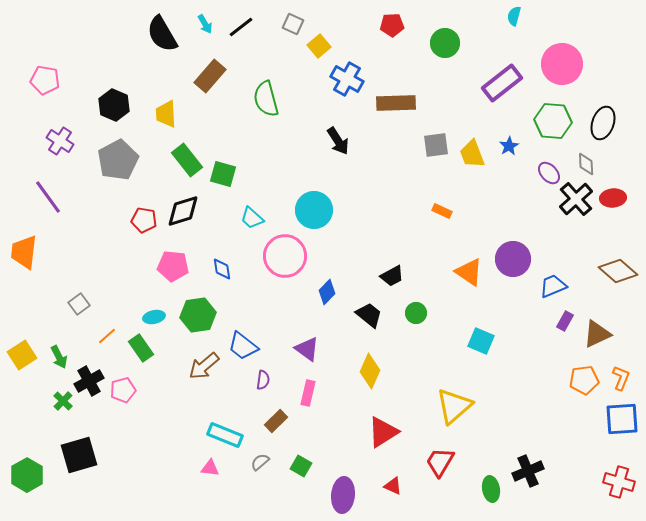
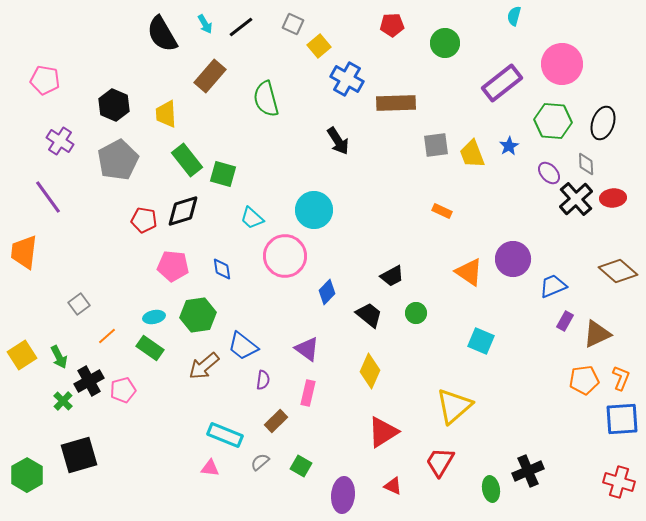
green rectangle at (141, 348): moved 9 px right; rotated 20 degrees counterclockwise
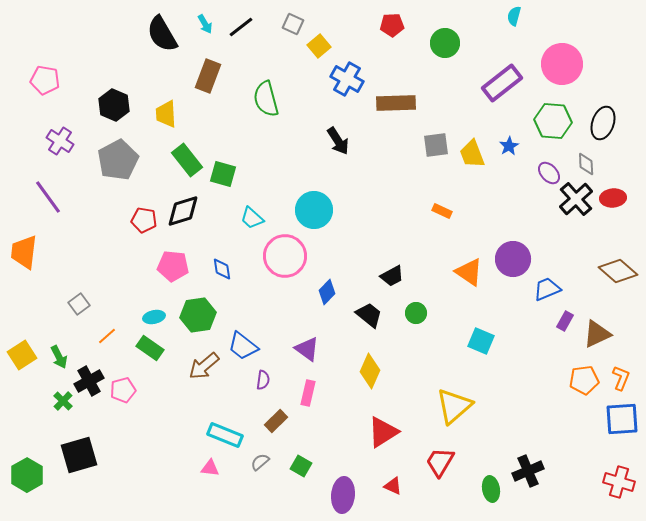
brown rectangle at (210, 76): moved 2 px left; rotated 20 degrees counterclockwise
blue trapezoid at (553, 286): moved 6 px left, 3 px down
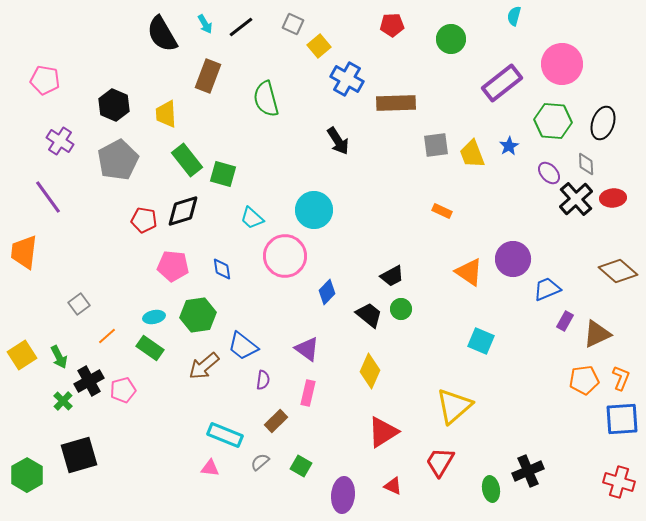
green circle at (445, 43): moved 6 px right, 4 px up
green circle at (416, 313): moved 15 px left, 4 px up
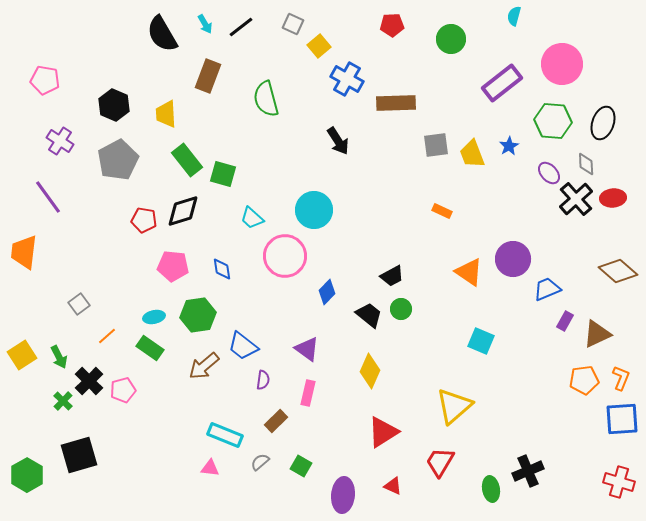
black cross at (89, 381): rotated 16 degrees counterclockwise
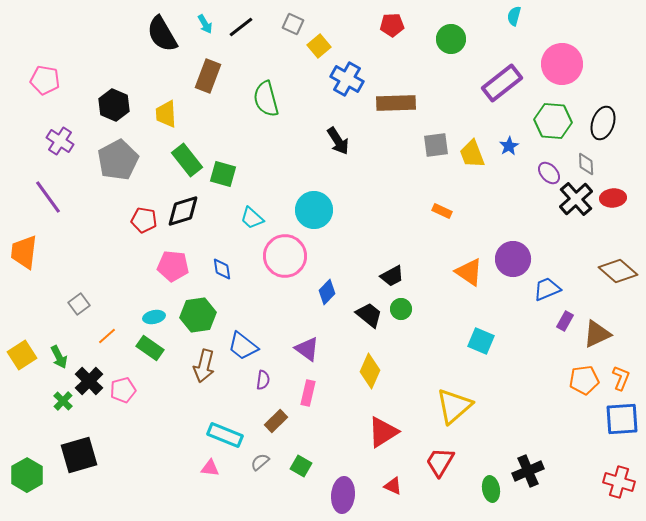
brown arrow at (204, 366): rotated 36 degrees counterclockwise
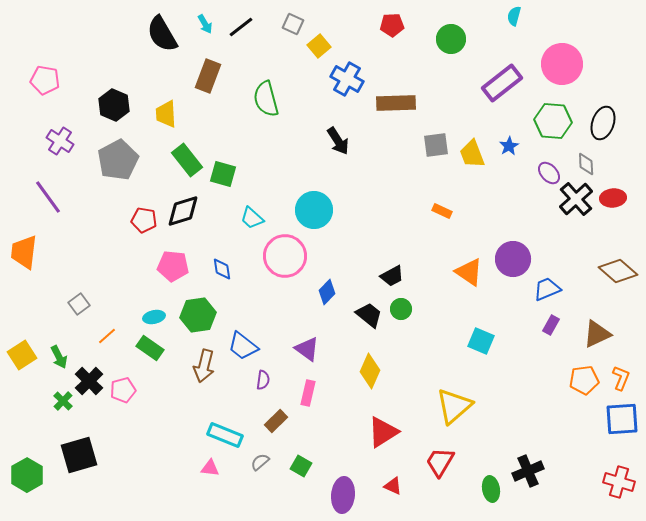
purple rectangle at (565, 321): moved 14 px left, 4 px down
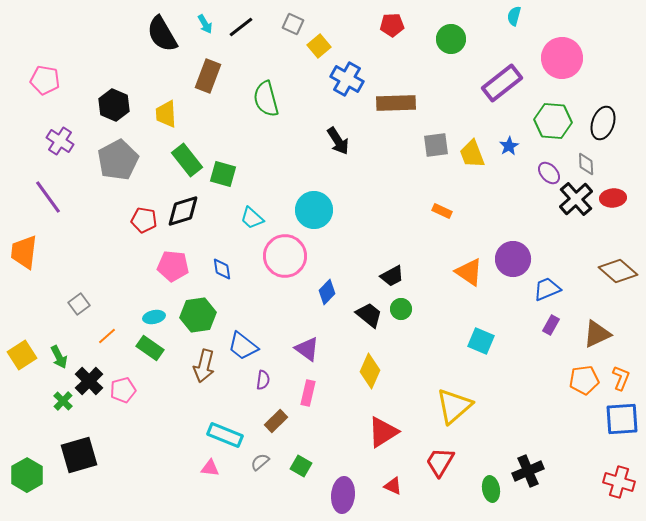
pink circle at (562, 64): moved 6 px up
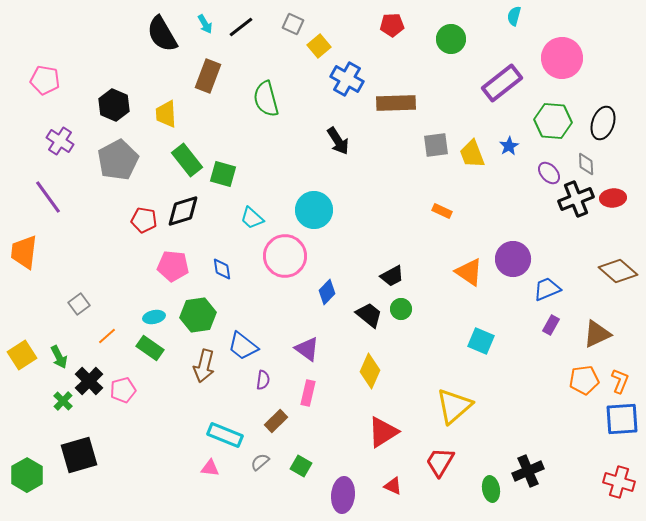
black cross at (576, 199): rotated 20 degrees clockwise
orange L-shape at (621, 378): moved 1 px left, 3 px down
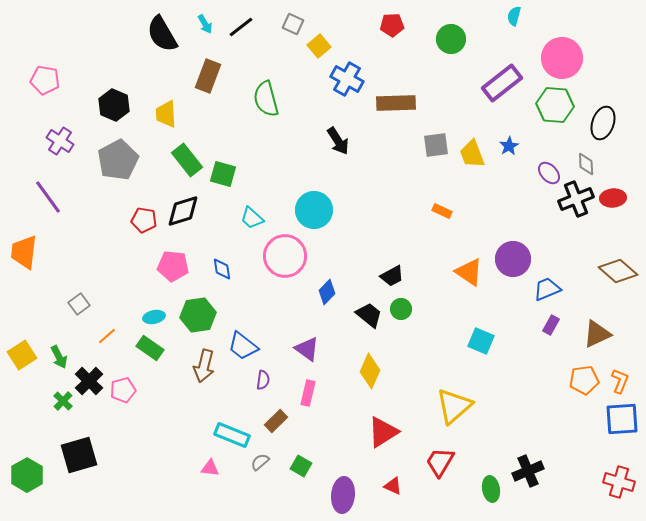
green hexagon at (553, 121): moved 2 px right, 16 px up
cyan rectangle at (225, 435): moved 7 px right
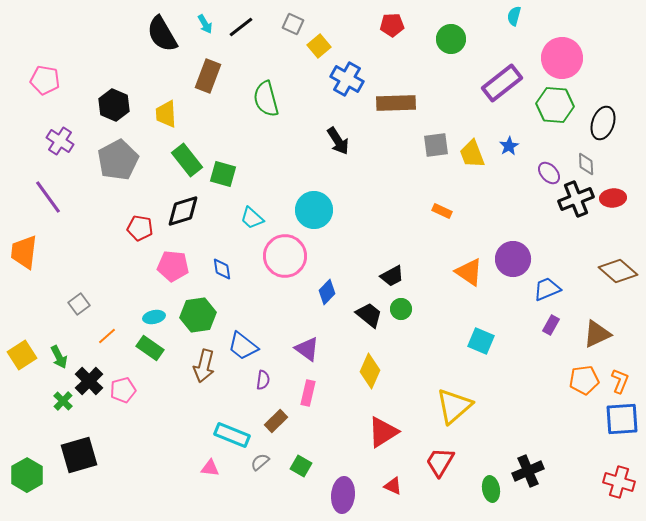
red pentagon at (144, 220): moved 4 px left, 8 px down
